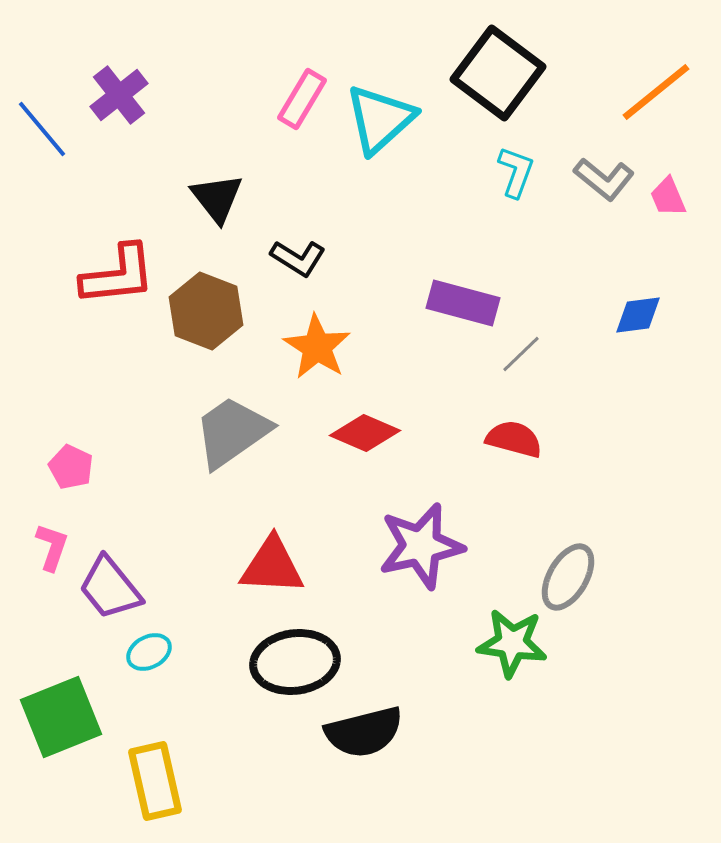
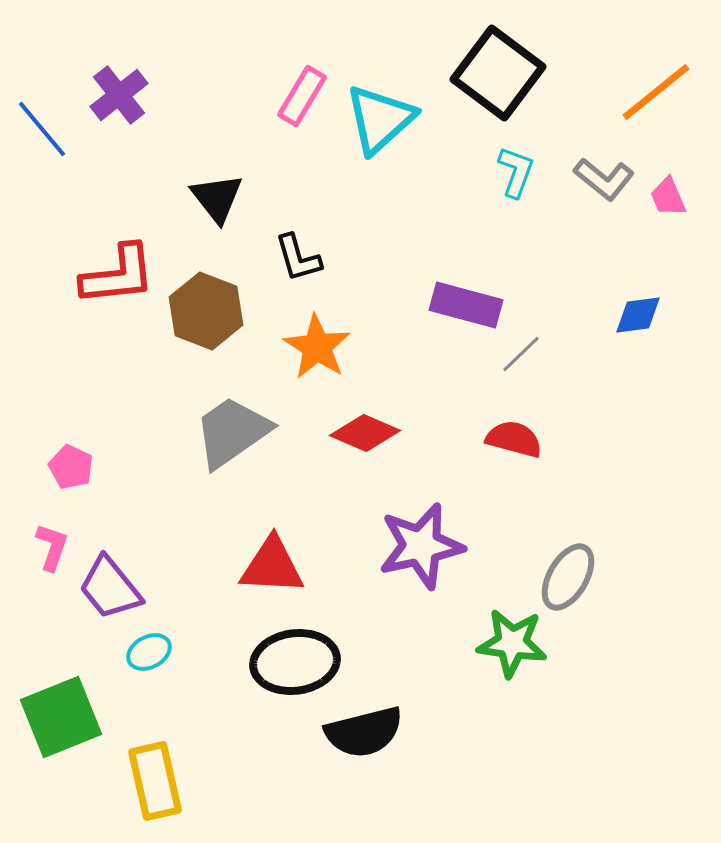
pink rectangle: moved 3 px up
black L-shape: rotated 42 degrees clockwise
purple rectangle: moved 3 px right, 2 px down
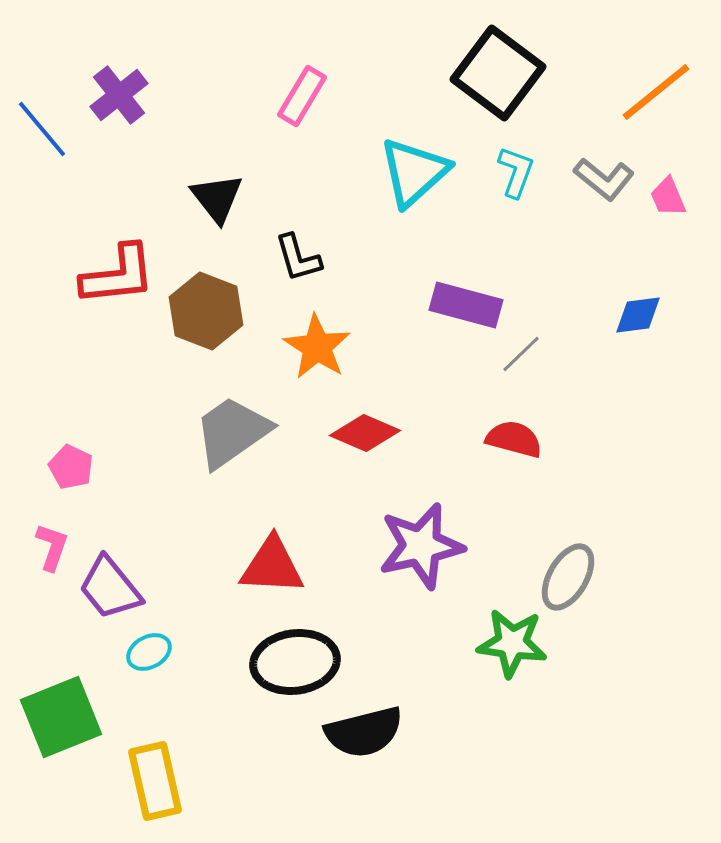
cyan triangle: moved 34 px right, 53 px down
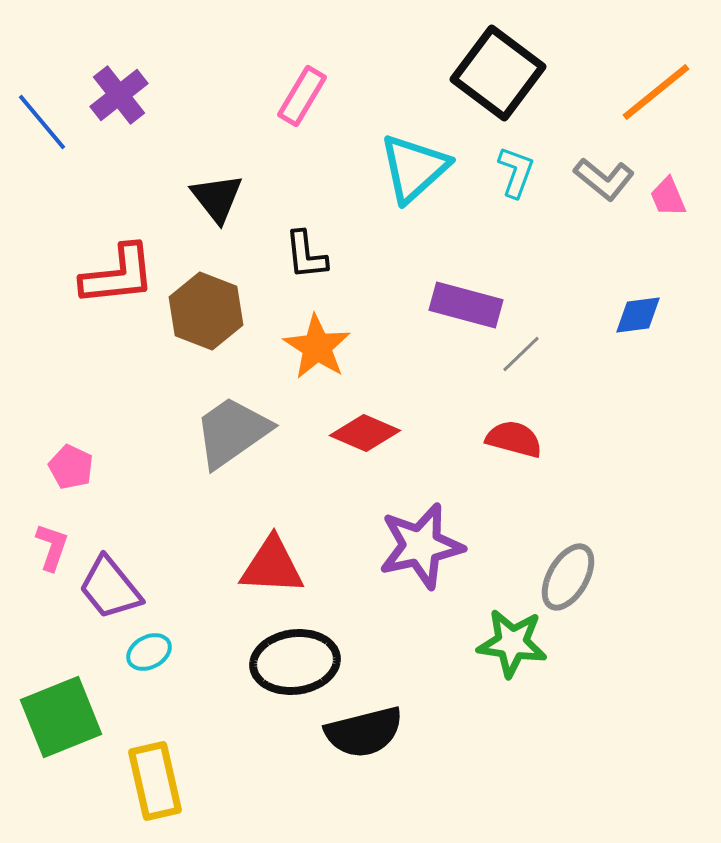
blue line: moved 7 px up
cyan triangle: moved 4 px up
black L-shape: moved 8 px right, 3 px up; rotated 10 degrees clockwise
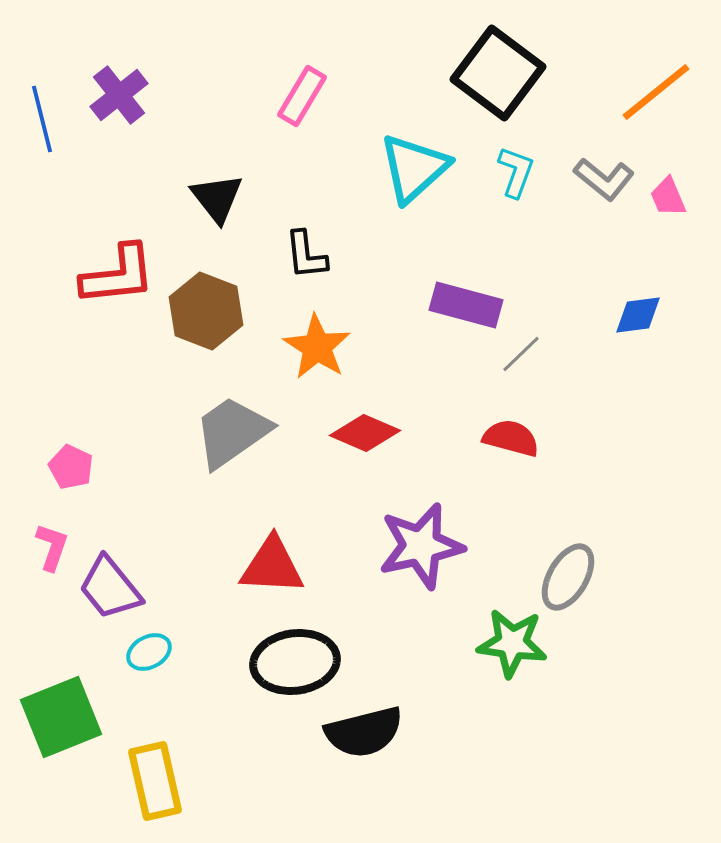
blue line: moved 3 px up; rotated 26 degrees clockwise
red semicircle: moved 3 px left, 1 px up
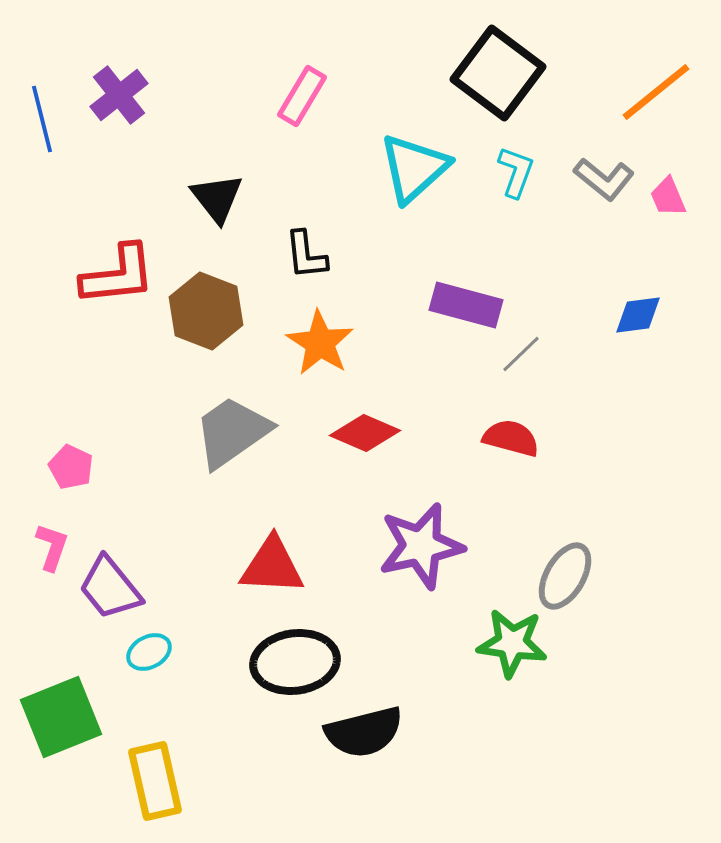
orange star: moved 3 px right, 4 px up
gray ellipse: moved 3 px left, 1 px up
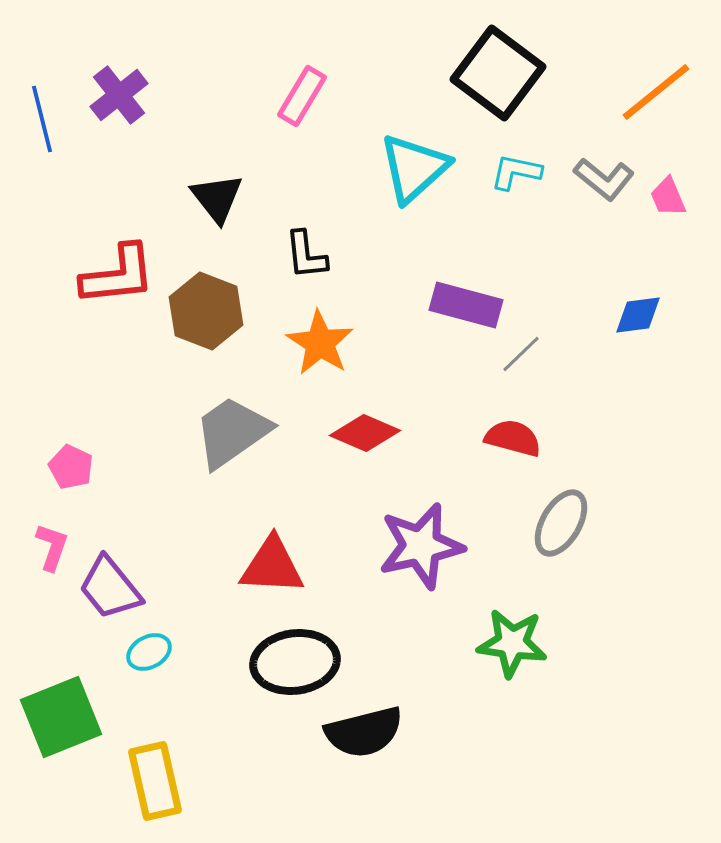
cyan L-shape: rotated 98 degrees counterclockwise
red semicircle: moved 2 px right
gray ellipse: moved 4 px left, 53 px up
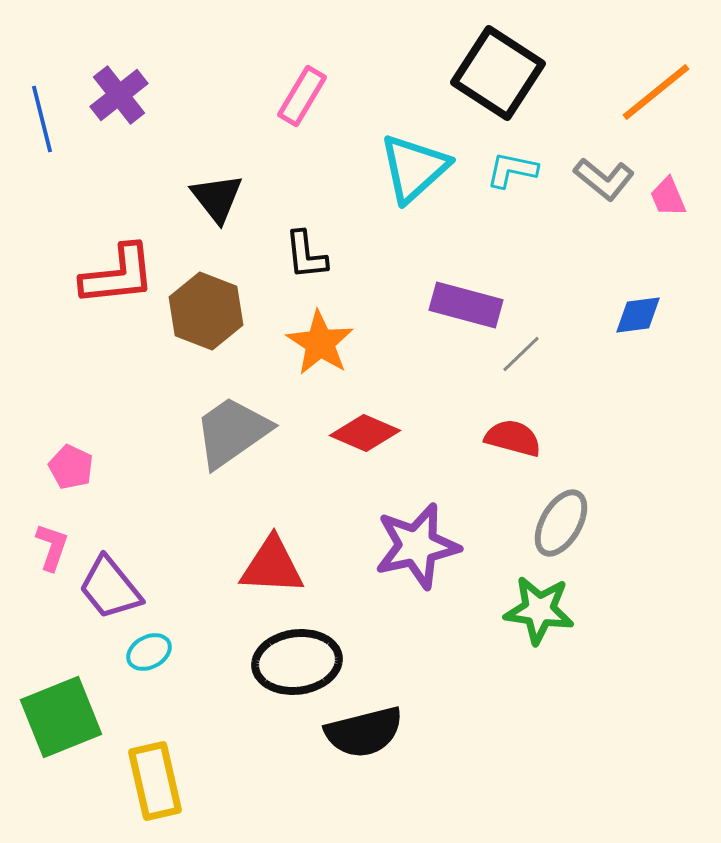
black square: rotated 4 degrees counterclockwise
cyan L-shape: moved 4 px left, 2 px up
purple star: moved 4 px left
green star: moved 27 px right, 33 px up
black ellipse: moved 2 px right
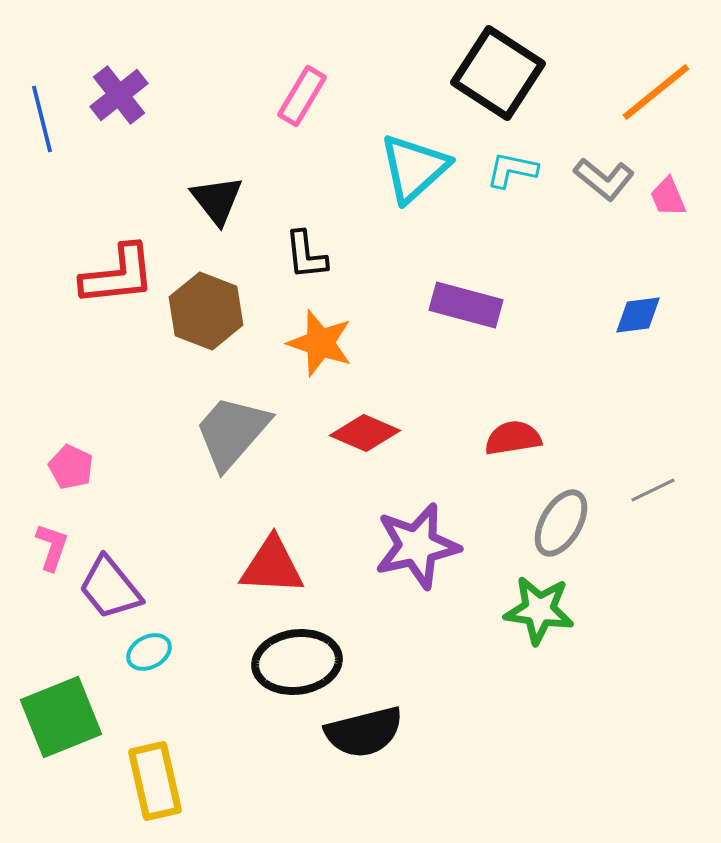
black triangle: moved 2 px down
orange star: rotated 14 degrees counterclockwise
gray line: moved 132 px right, 136 px down; rotated 18 degrees clockwise
gray trapezoid: rotated 14 degrees counterclockwise
red semicircle: rotated 24 degrees counterclockwise
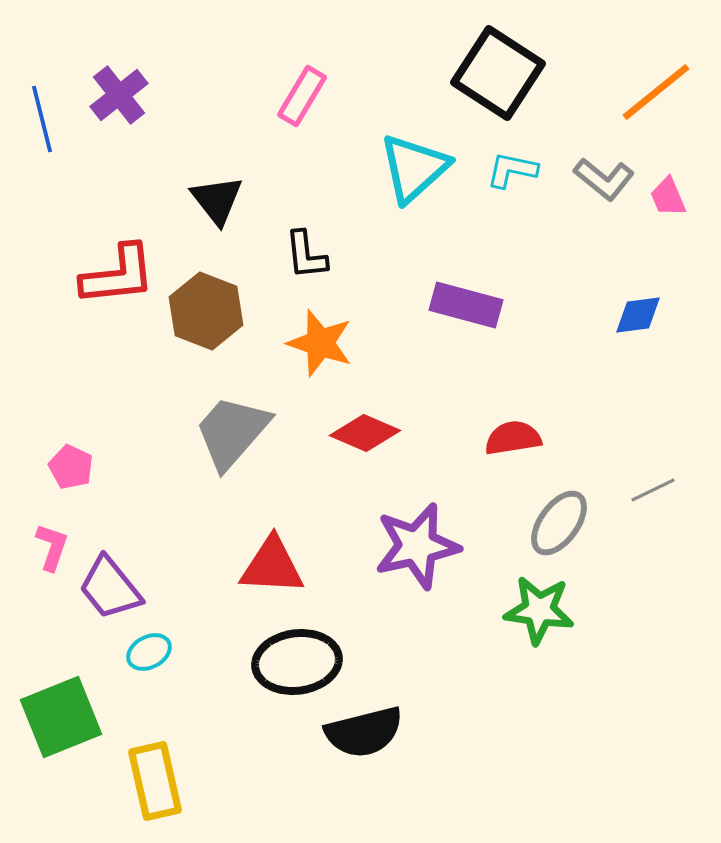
gray ellipse: moved 2 px left; rotated 6 degrees clockwise
